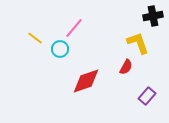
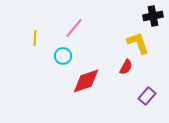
yellow line: rotated 56 degrees clockwise
cyan circle: moved 3 px right, 7 px down
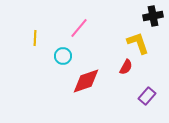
pink line: moved 5 px right
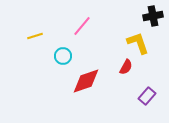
pink line: moved 3 px right, 2 px up
yellow line: moved 2 px up; rotated 70 degrees clockwise
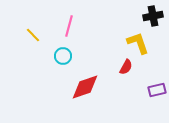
pink line: moved 13 px left; rotated 25 degrees counterclockwise
yellow line: moved 2 px left, 1 px up; rotated 63 degrees clockwise
red diamond: moved 1 px left, 6 px down
purple rectangle: moved 10 px right, 6 px up; rotated 36 degrees clockwise
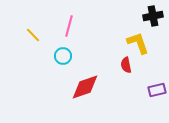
red semicircle: moved 2 px up; rotated 140 degrees clockwise
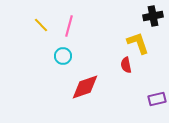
yellow line: moved 8 px right, 10 px up
purple rectangle: moved 9 px down
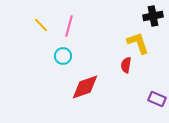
red semicircle: rotated 21 degrees clockwise
purple rectangle: rotated 36 degrees clockwise
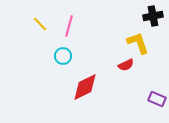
yellow line: moved 1 px left, 1 px up
red semicircle: rotated 126 degrees counterclockwise
red diamond: rotated 8 degrees counterclockwise
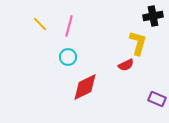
yellow L-shape: rotated 35 degrees clockwise
cyan circle: moved 5 px right, 1 px down
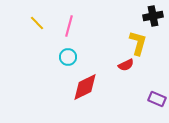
yellow line: moved 3 px left, 1 px up
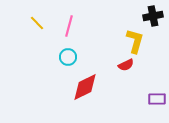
yellow L-shape: moved 3 px left, 2 px up
purple rectangle: rotated 24 degrees counterclockwise
